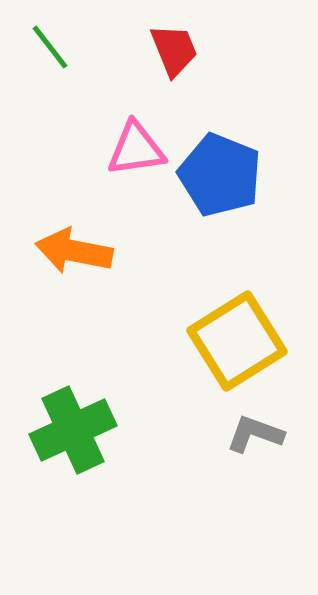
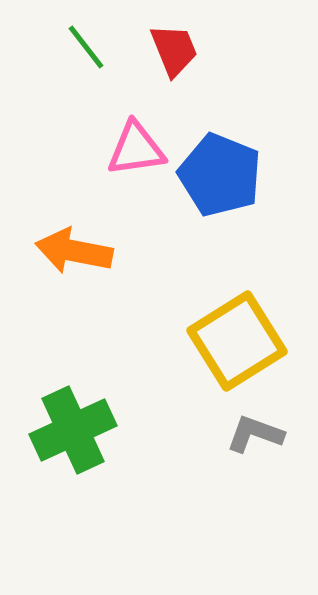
green line: moved 36 px right
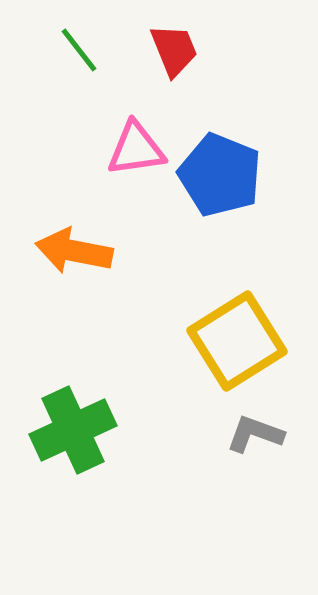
green line: moved 7 px left, 3 px down
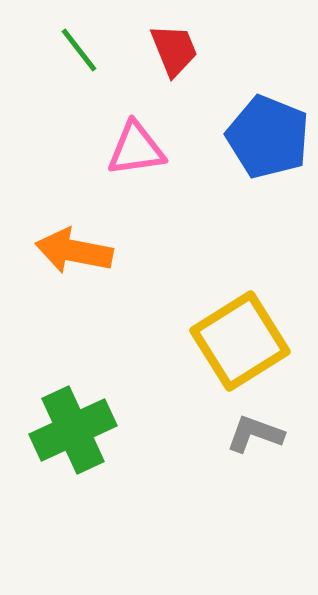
blue pentagon: moved 48 px right, 38 px up
yellow square: moved 3 px right
